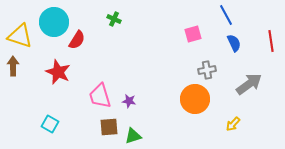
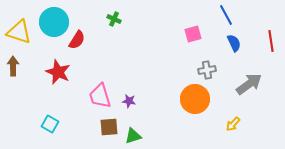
yellow triangle: moved 1 px left, 4 px up
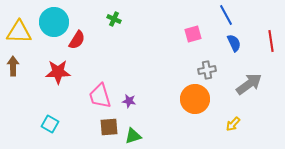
yellow triangle: rotated 16 degrees counterclockwise
red star: rotated 25 degrees counterclockwise
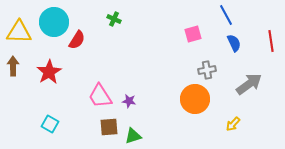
red star: moved 9 px left; rotated 30 degrees counterclockwise
pink trapezoid: rotated 16 degrees counterclockwise
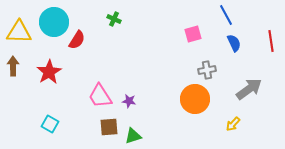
gray arrow: moved 5 px down
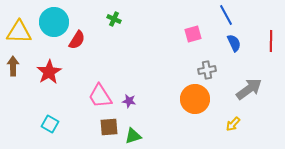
red line: rotated 10 degrees clockwise
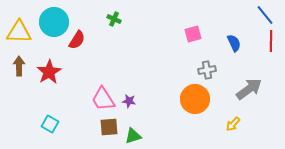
blue line: moved 39 px right; rotated 10 degrees counterclockwise
brown arrow: moved 6 px right
pink trapezoid: moved 3 px right, 3 px down
